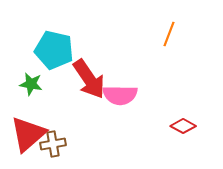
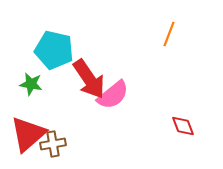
pink semicircle: moved 7 px left; rotated 40 degrees counterclockwise
red diamond: rotated 40 degrees clockwise
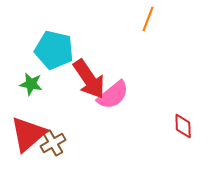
orange line: moved 21 px left, 15 px up
red diamond: rotated 20 degrees clockwise
brown cross: moved 1 px up; rotated 20 degrees counterclockwise
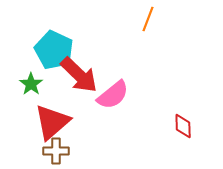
cyan pentagon: rotated 12 degrees clockwise
red arrow: moved 10 px left, 4 px up; rotated 12 degrees counterclockwise
green star: rotated 25 degrees clockwise
red triangle: moved 24 px right, 12 px up
brown cross: moved 3 px right, 8 px down; rotated 30 degrees clockwise
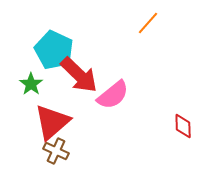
orange line: moved 4 px down; rotated 20 degrees clockwise
brown cross: rotated 25 degrees clockwise
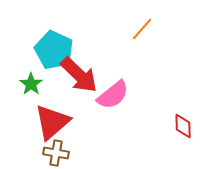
orange line: moved 6 px left, 6 px down
brown cross: moved 2 px down; rotated 15 degrees counterclockwise
